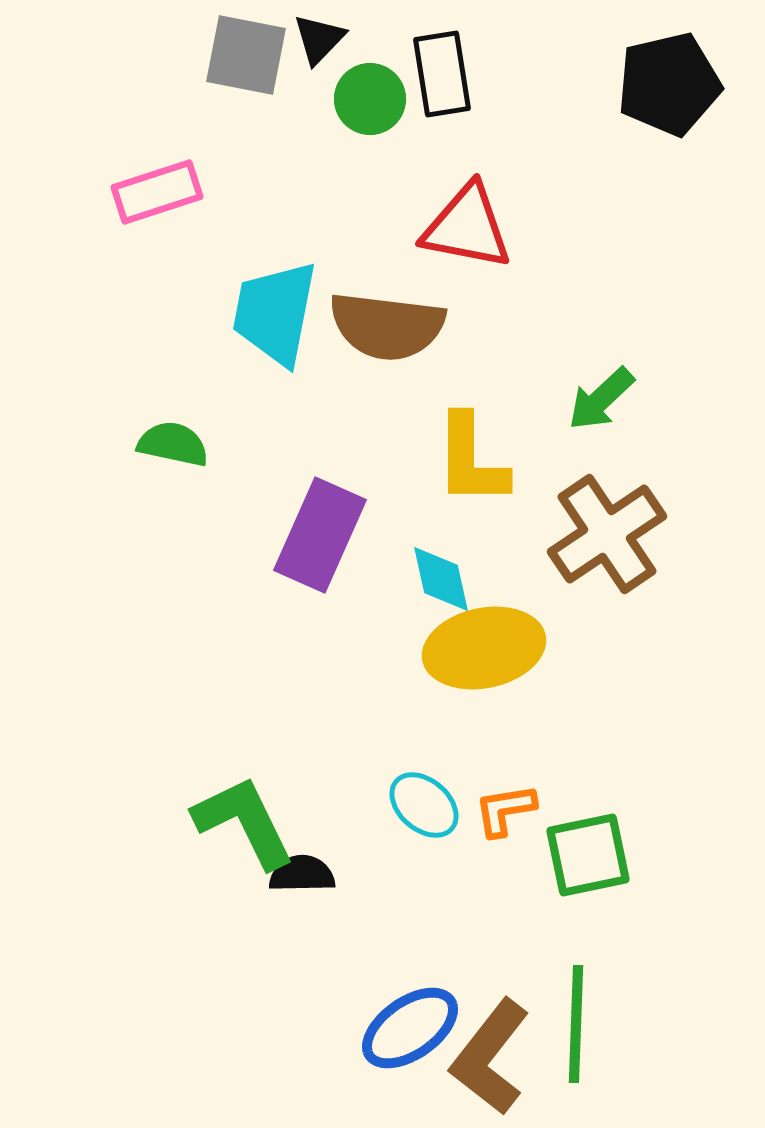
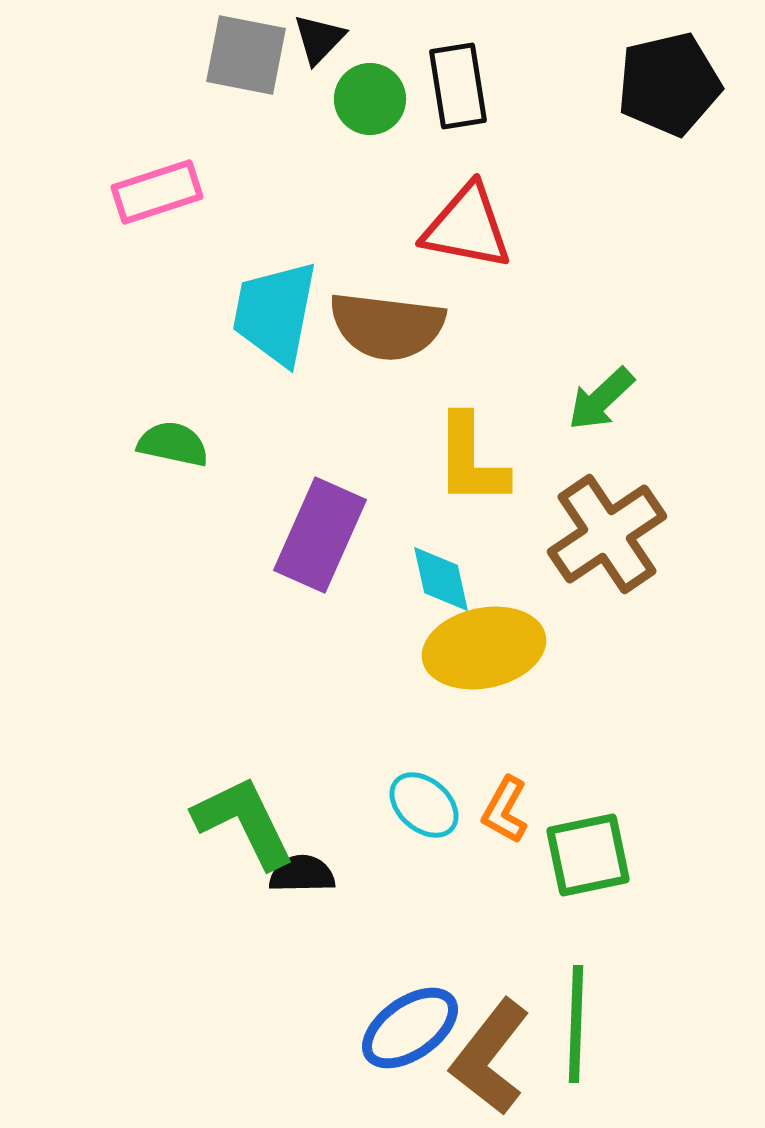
black rectangle: moved 16 px right, 12 px down
orange L-shape: rotated 52 degrees counterclockwise
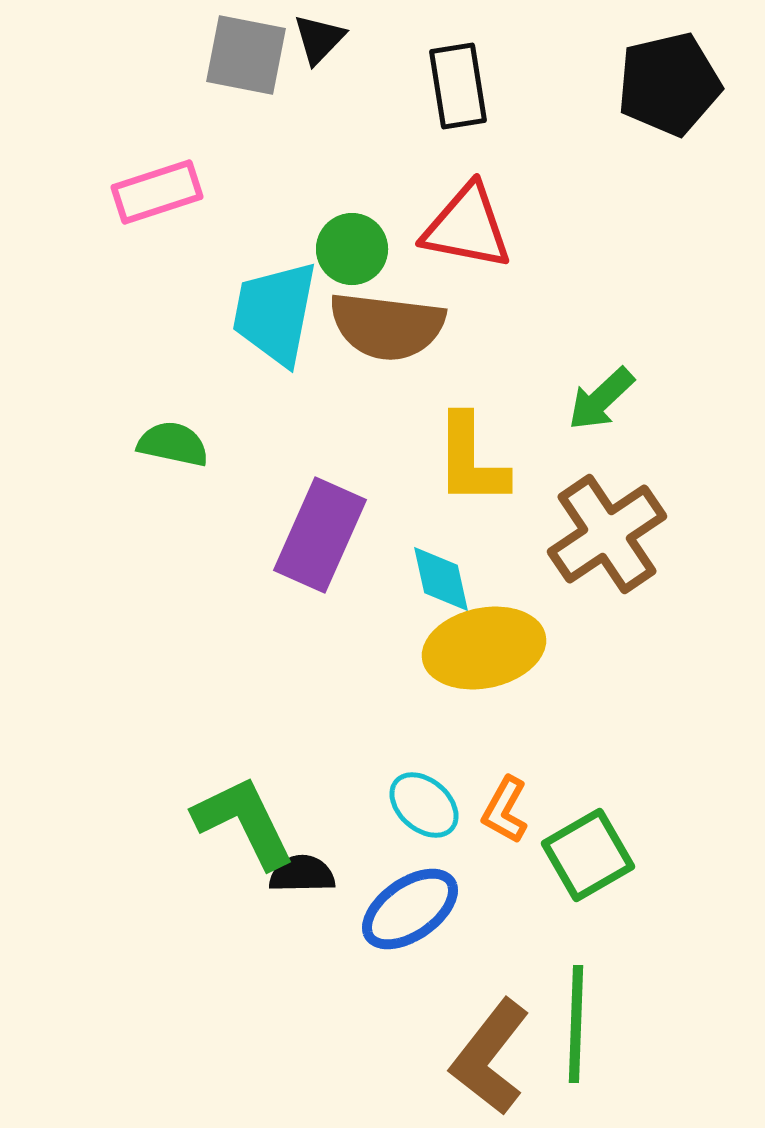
green circle: moved 18 px left, 150 px down
green square: rotated 18 degrees counterclockwise
blue ellipse: moved 119 px up
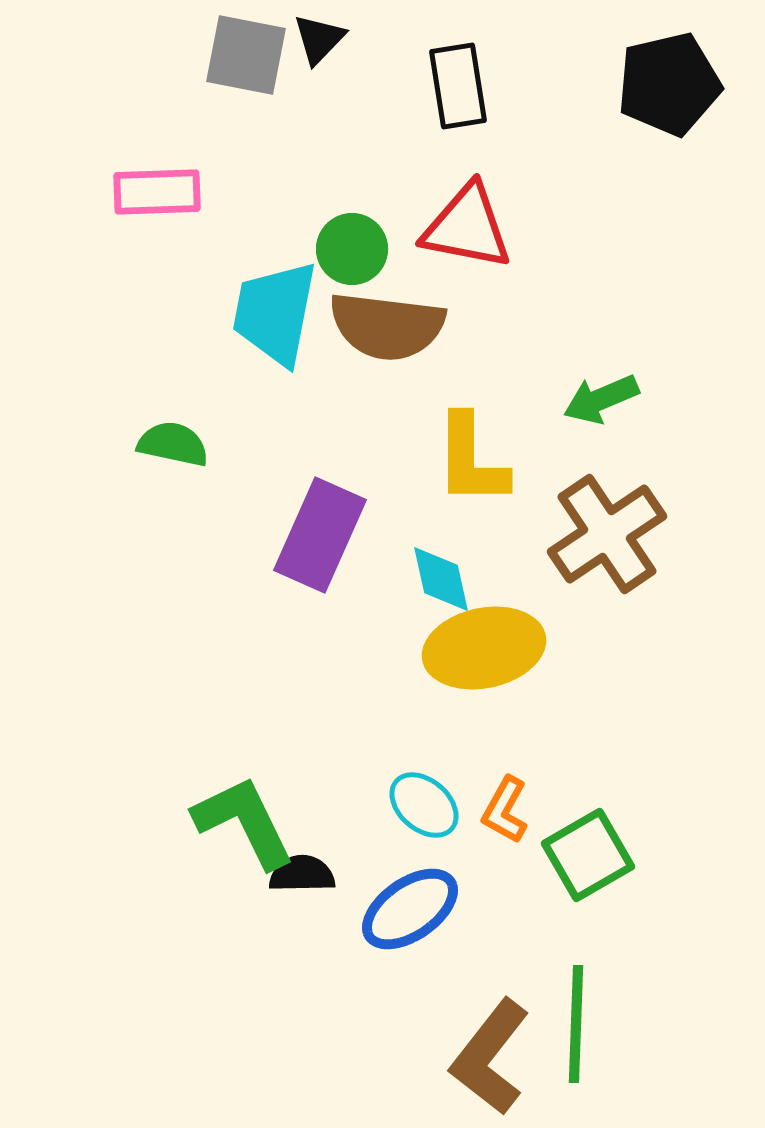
pink rectangle: rotated 16 degrees clockwise
green arrow: rotated 20 degrees clockwise
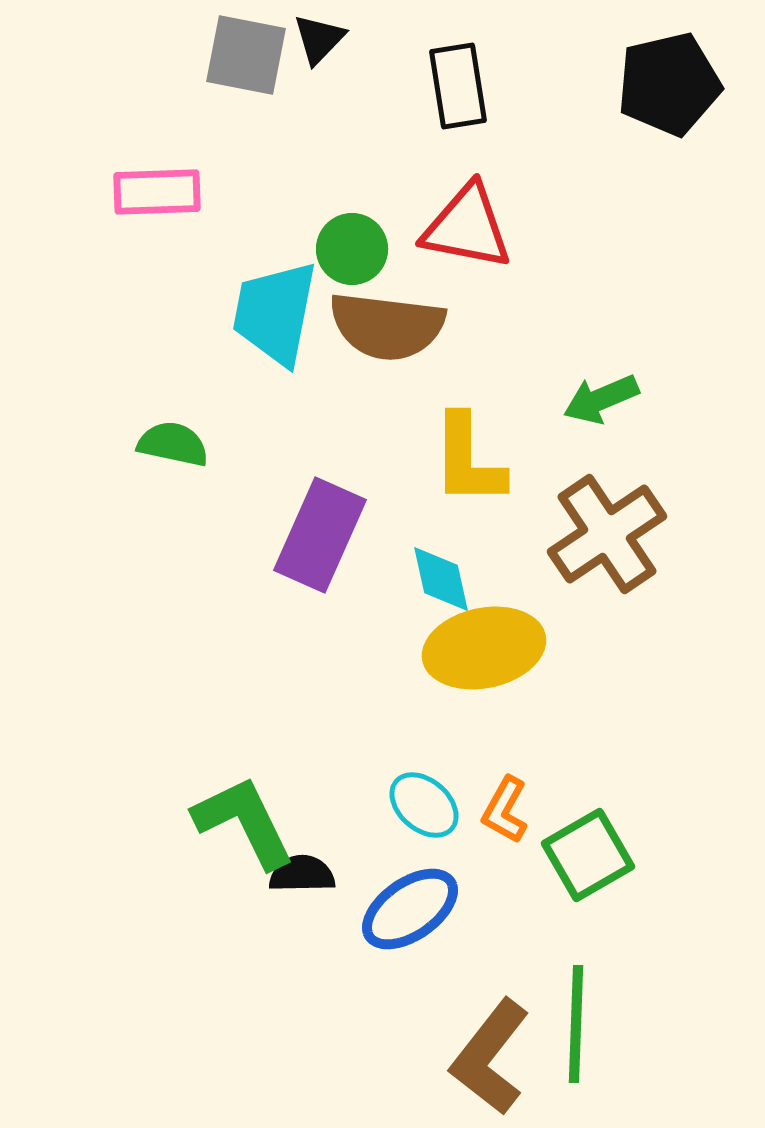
yellow L-shape: moved 3 px left
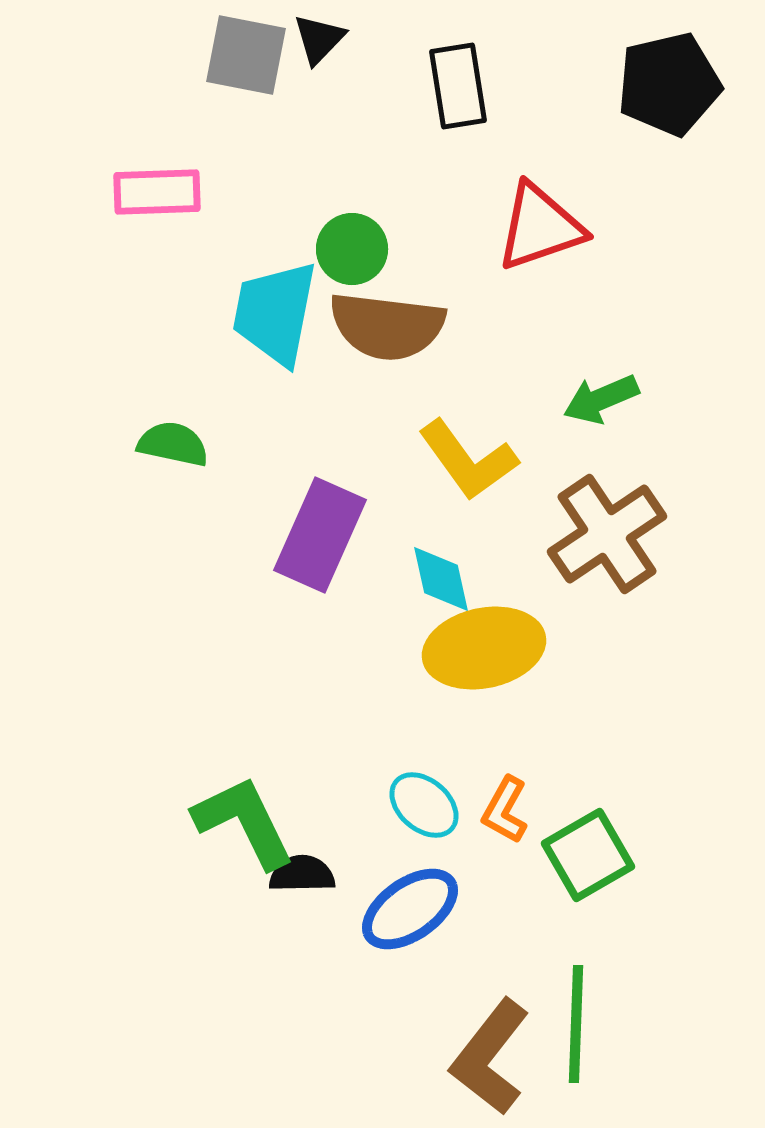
red triangle: moved 73 px right; rotated 30 degrees counterclockwise
yellow L-shape: rotated 36 degrees counterclockwise
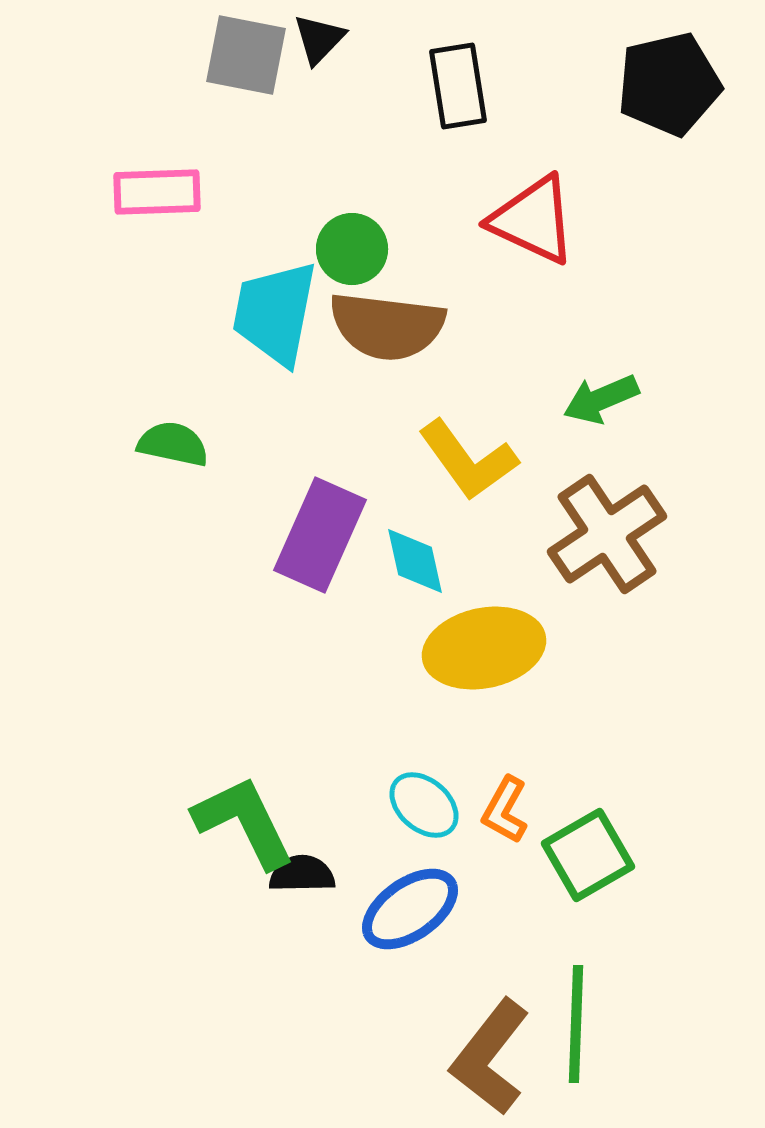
red triangle: moved 7 px left, 7 px up; rotated 44 degrees clockwise
cyan diamond: moved 26 px left, 18 px up
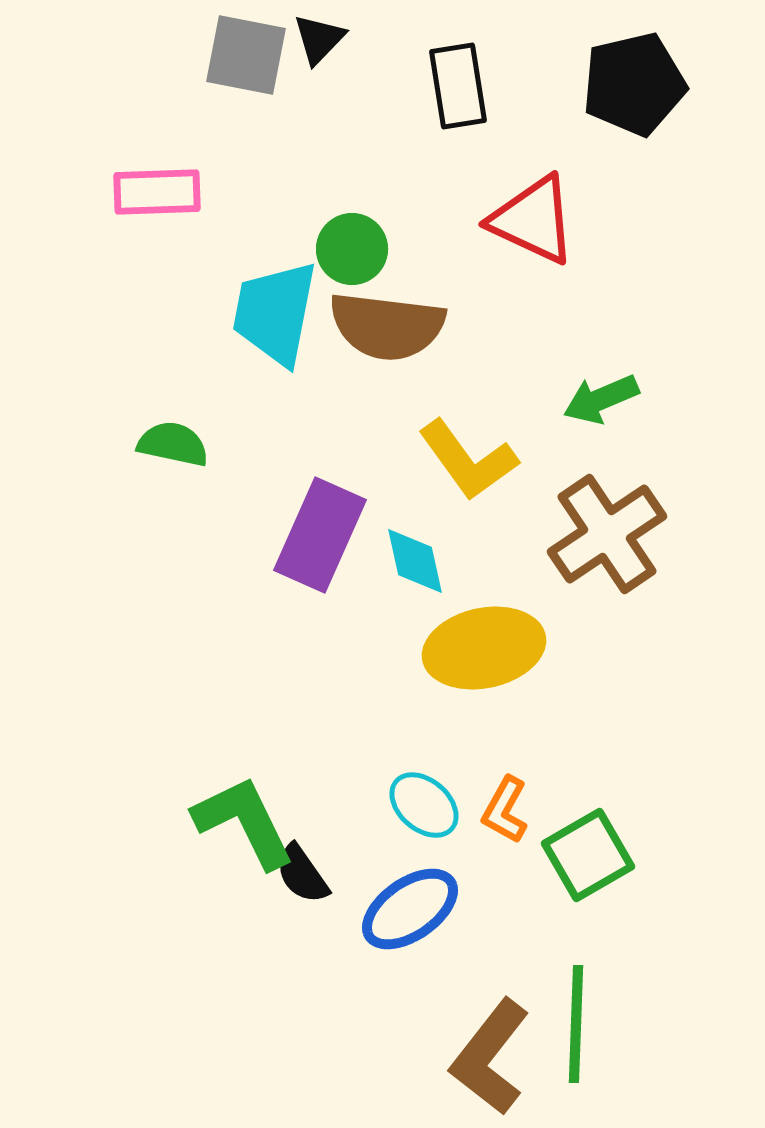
black pentagon: moved 35 px left
black semicircle: rotated 124 degrees counterclockwise
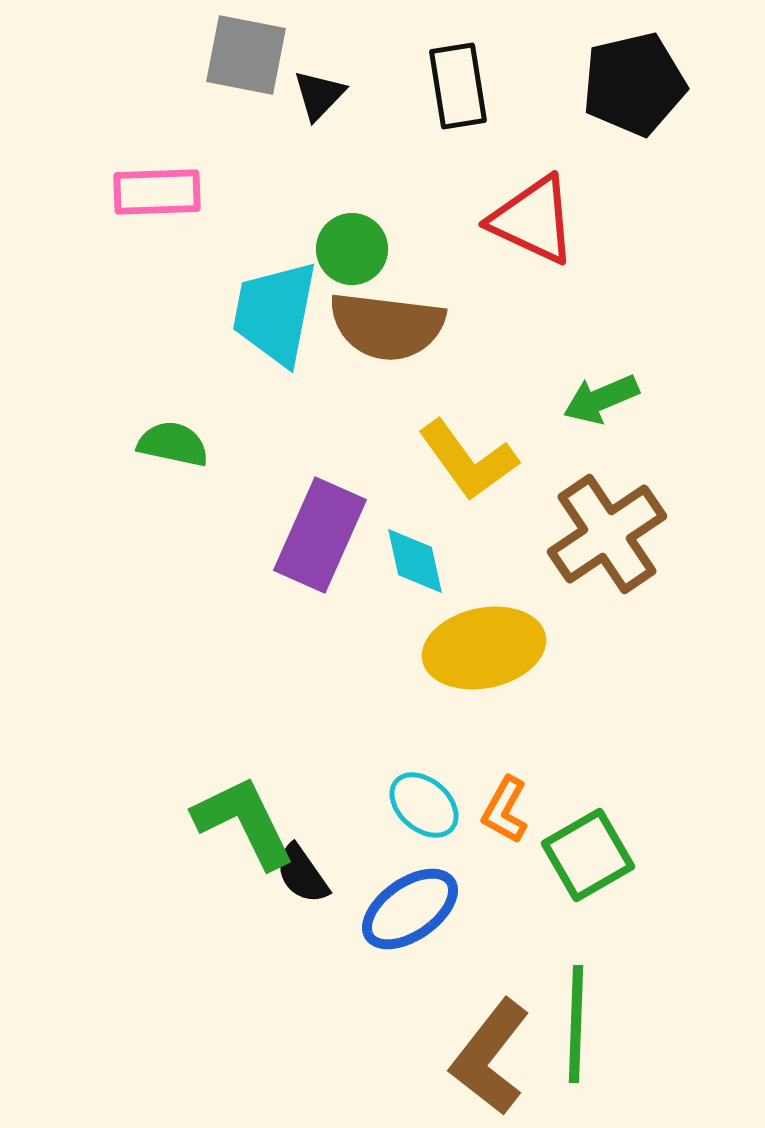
black triangle: moved 56 px down
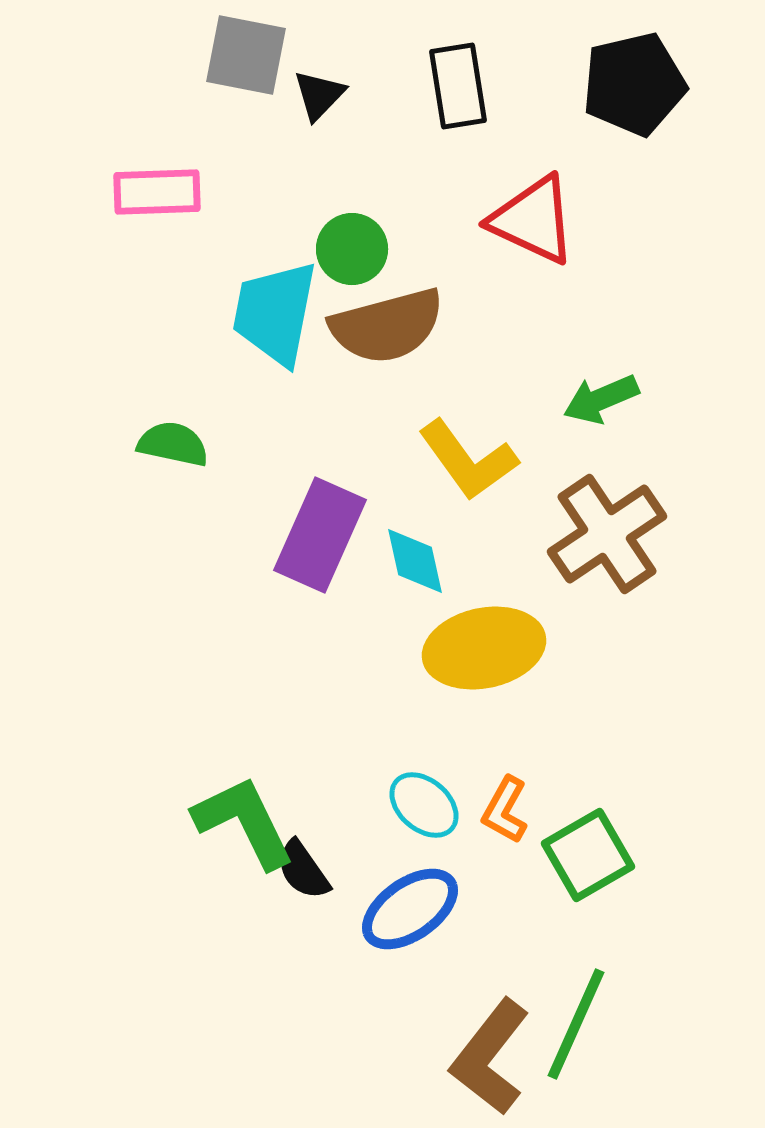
brown semicircle: rotated 22 degrees counterclockwise
black semicircle: moved 1 px right, 4 px up
green line: rotated 22 degrees clockwise
